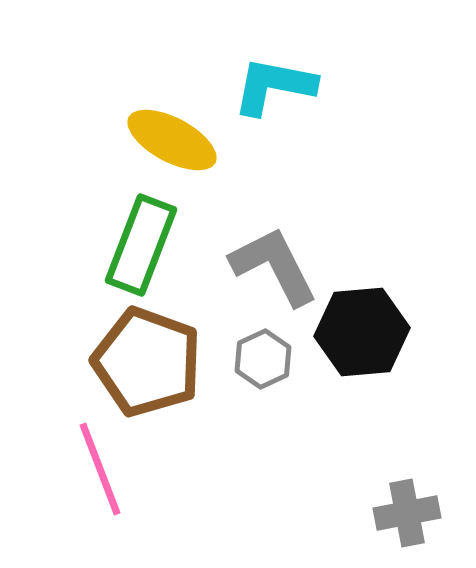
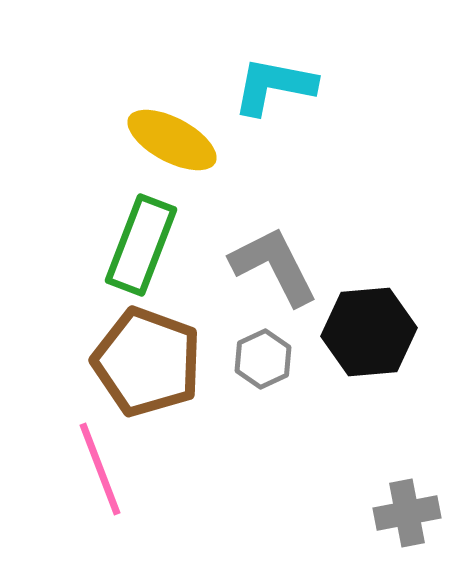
black hexagon: moved 7 px right
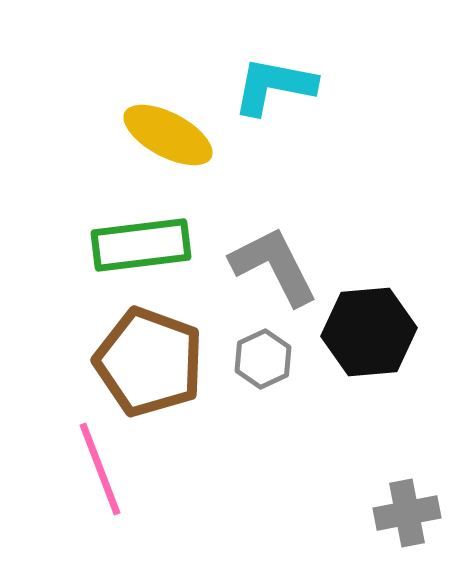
yellow ellipse: moved 4 px left, 5 px up
green rectangle: rotated 62 degrees clockwise
brown pentagon: moved 2 px right
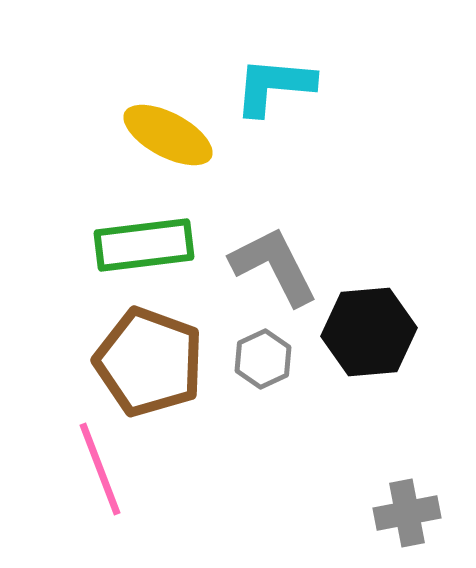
cyan L-shape: rotated 6 degrees counterclockwise
green rectangle: moved 3 px right
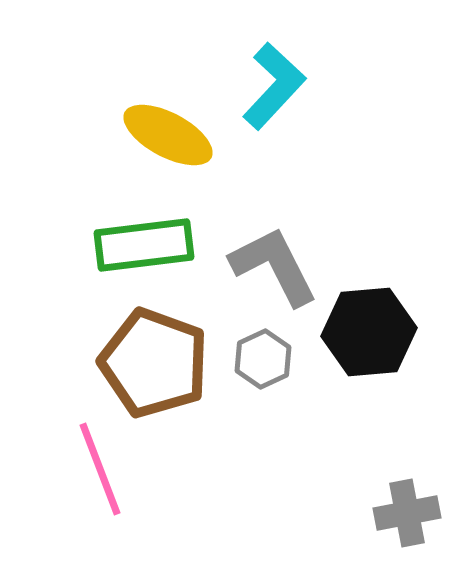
cyan L-shape: rotated 128 degrees clockwise
brown pentagon: moved 5 px right, 1 px down
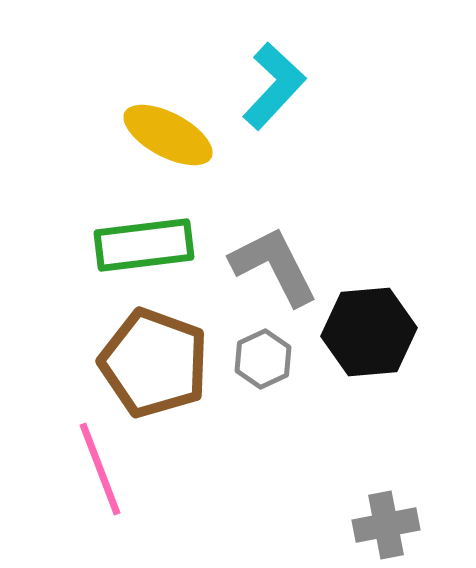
gray cross: moved 21 px left, 12 px down
